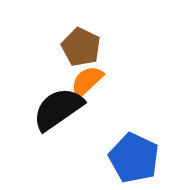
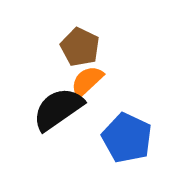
brown pentagon: moved 1 px left
blue pentagon: moved 7 px left, 20 px up
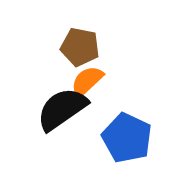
brown pentagon: rotated 15 degrees counterclockwise
black semicircle: moved 4 px right
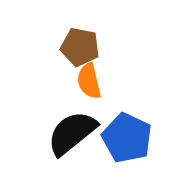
orange semicircle: moved 2 px right; rotated 60 degrees counterclockwise
black semicircle: moved 10 px right, 24 px down; rotated 4 degrees counterclockwise
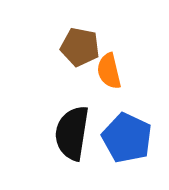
orange semicircle: moved 20 px right, 10 px up
black semicircle: rotated 42 degrees counterclockwise
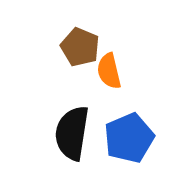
brown pentagon: rotated 12 degrees clockwise
blue pentagon: moved 2 px right; rotated 24 degrees clockwise
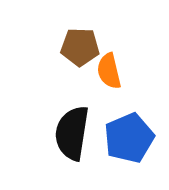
brown pentagon: rotated 21 degrees counterclockwise
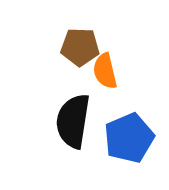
orange semicircle: moved 4 px left
black semicircle: moved 1 px right, 12 px up
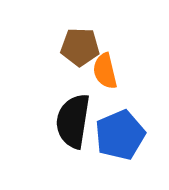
blue pentagon: moved 9 px left, 3 px up
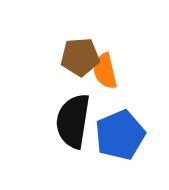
brown pentagon: moved 10 px down; rotated 6 degrees counterclockwise
